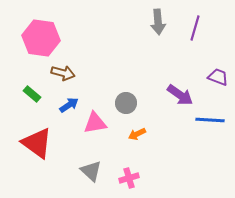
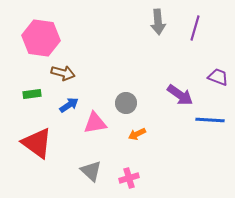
green rectangle: rotated 48 degrees counterclockwise
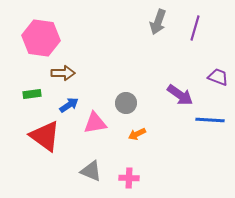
gray arrow: rotated 25 degrees clockwise
brown arrow: rotated 15 degrees counterclockwise
red triangle: moved 8 px right, 7 px up
gray triangle: rotated 20 degrees counterclockwise
pink cross: rotated 18 degrees clockwise
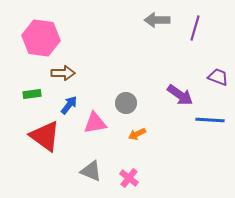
gray arrow: moved 1 px left, 2 px up; rotated 70 degrees clockwise
blue arrow: rotated 18 degrees counterclockwise
pink cross: rotated 36 degrees clockwise
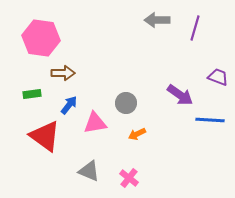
gray triangle: moved 2 px left
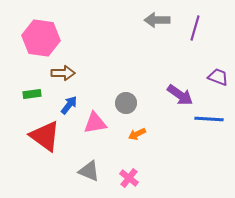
blue line: moved 1 px left, 1 px up
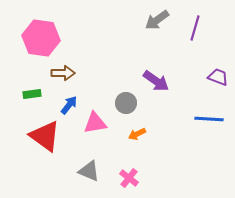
gray arrow: rotated 35 degrees counterclockwise
purple arrow: moved 24 px left, 14 px up
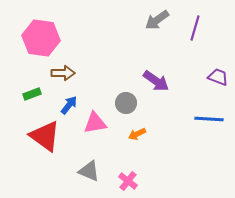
green rectangle: rotated 12 degrees counterclockwise
pink cross: moved 1 px left, 3 px down
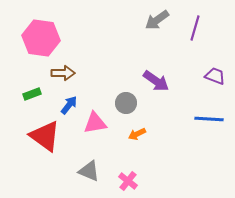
purple trapezoid: moved 3 px left, 1 px up
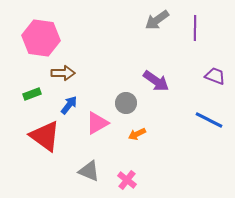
purple line: rotated 15 degrees counterclockwise
blue line: moved 1 px down; rotated 24 degrees clockwise
pink triangle: moved 2 px right; rotated 20 degrees counterclockwise
pink cross: moved 1 px left, 1 px up
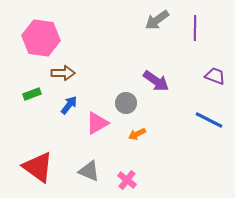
red triangle: moved 7 px left, 31 px down
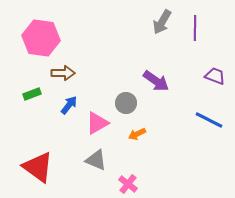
gray arrow: moved 5 px right, 2 px down; rotated 25 degrees counterclockwise
gray triangle: moved 7 px right, 11 px up
pink cross: moved 1 px right, 4 px down
